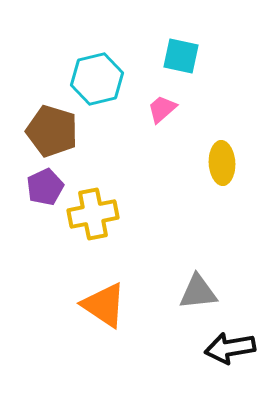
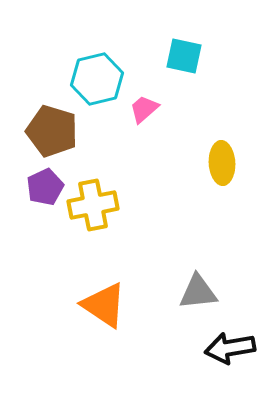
cyan square: moved 3 px right
pink trapezoid: moved 18 px left
yellow cross: moved 9 px up
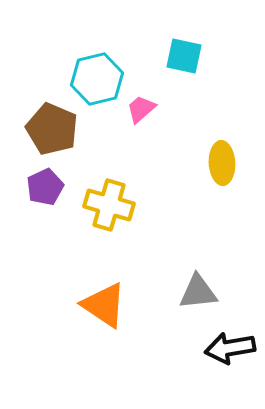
pink trapezoid: moved 3 px left
brown pentagon: moved 2 px up; rotated 6 degrees clockwise
yellow cross: moved 16 px right; rotated 27 degrees clockwise
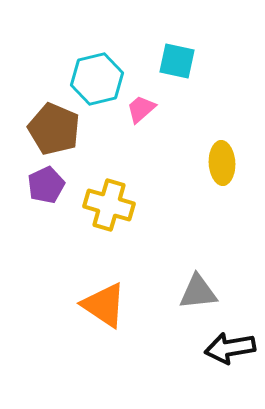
cyan square: moved 7 px left, 5 px down
brown pentagon: moved 2 px right
purple pentagon: moved 1 px right, 2 px up
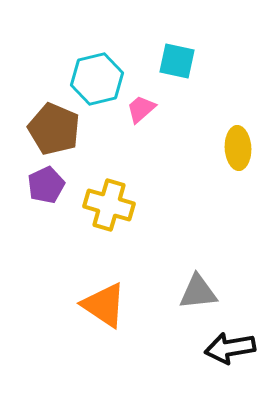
yellow ellipse: moved 16 px right, 15 px up
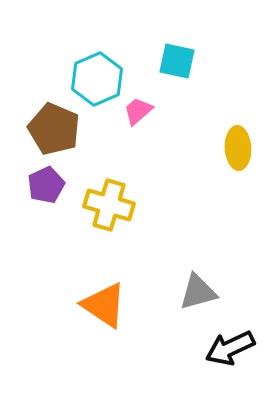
cyan hexagon: rotated 9 degrees counterclockwise
pink trapezoid: moved 3 px left, 2 px down
gray triangle: rotated 9 degrees counterclockwise
black arrow: rotated 15 degrees counterclockwise
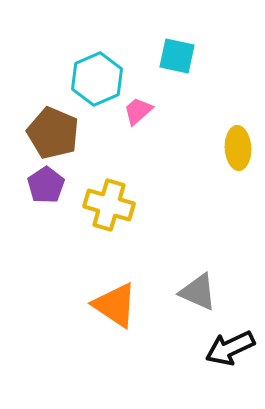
cyan square: moved 5 px up
brown pentagon: moved 1 px left, 4 px down
purple pentagon: rotated 9 degrees counterclockwise
gray triangle: rotated 39 degrees clockwise
orange triangle: moved 11 px right
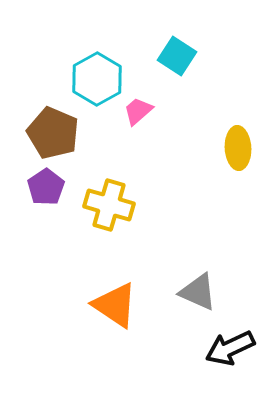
cyan square: rotated 21 degrees clockwise
cyan hexagon: rotated 6 degrees counterclockwise
purple pentagon: moved 2 px down
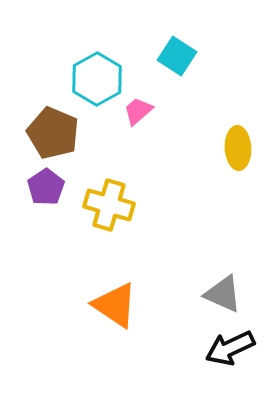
gray triangle: moved 25 px right, 2 px down
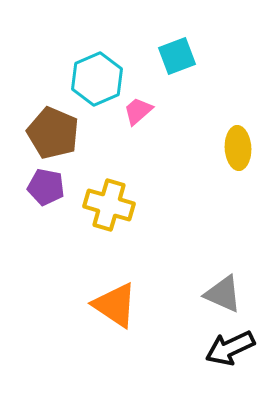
cyan square: rotated 36 degrees clockwise
cyan hexagon: rotated 6 degrees clockwise
purple pentagon: rotated 27 degrees counterclockwise
